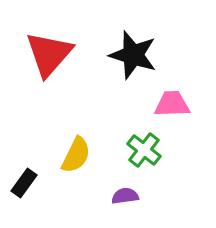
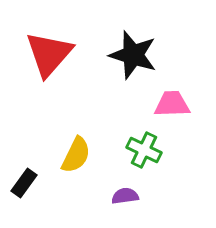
green cross: rotated 12 degrees counterclockwise
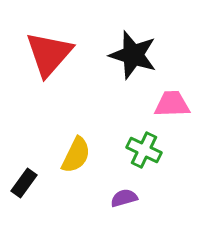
purple semicircle: moved 1 px left, 2 px down; rotated 8 degrees counterclockwise
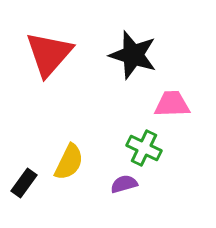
green cross: moved 2 px up
yellow semicircle: moved 7 px left, 7 px down
purple semicircle: moved 14 px up
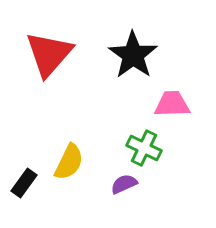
black star: rotated 18 degrees clockwise
purple semicircle: rotated 8 degrees counterclockwise
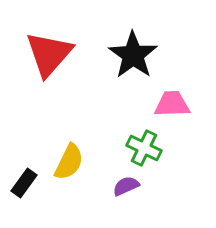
purple semicircle: moved 2 px right, 2 px down
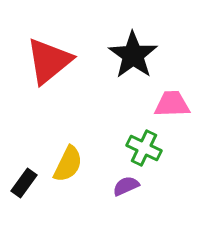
red triangle: moved 7 px down; rotated 10 degrees clockwise
yellow semicircle: moved 1 px left, 2 px down
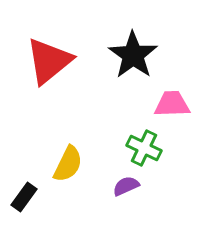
black rectangle: moved 14 px down
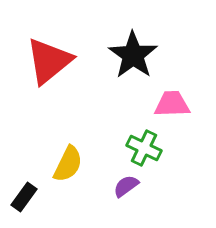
purple semicircle: rotated 12 degrees counterclockwise
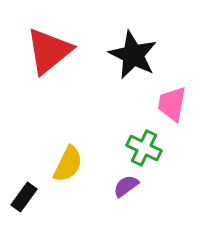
black star: rotated 9 degrees counterclockwise
red triangle: moved 10 px up
pink trapezoid: rotated 78 degrees counterclockwise
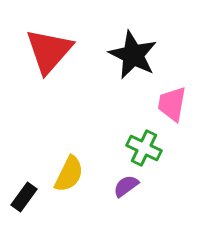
red triangle: rotated 10 degrees counterclockwise
yellow semicircle: moved 1 px right, 10 px down
